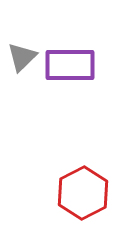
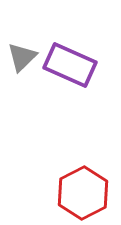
purple rectangle: rotated 24 degrees clockwise
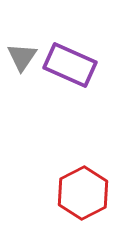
gray triangle: rotated 12 degrees counterclockwise
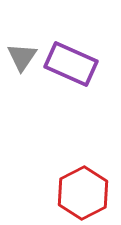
purple rectangle: moved 1 px right, 1 px up
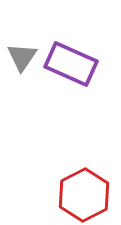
red hexagon: moved 1 px right, 2 px down
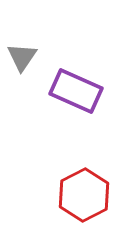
purple rectangle: moved 5 px right, 27 px down
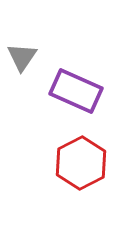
red hexagon: moved 3 px left, 32 px up
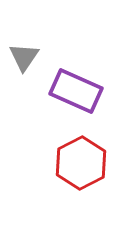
gray triangle: moved 2 px right
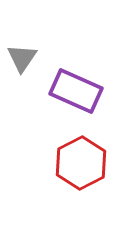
gray triangle: moved 2 px left, 1 px down
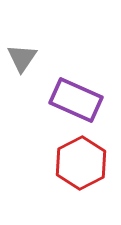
purple rectangle: moved 9 px down
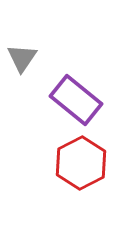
purple rectangle: rotated 15 degrees clockwise
